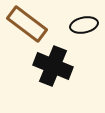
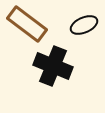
black ellipse: rotated 12 degrees counterclockwise
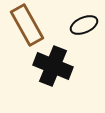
brown rectangle: moved 1 px down; rotated 24 degrees clockwise
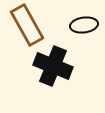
black ellipse: rotated 16 degrees clockwise
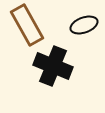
black ellipse: rotated 12 degrees counterclockwise
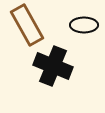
black ellipse: rotated 20 degrees clockwise
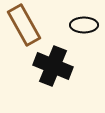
brown rectangle: moved 3 px left
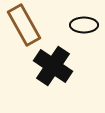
black cross: rotated 12 degrees clockwise
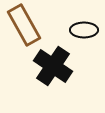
black ellipse: moved 5 px down
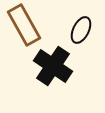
black ellipse: moved 3 px left; rotated 64 degrees counterclockwise
